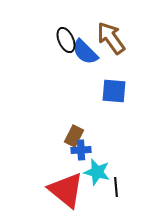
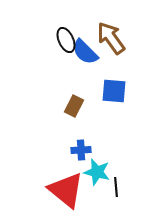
brown rectangle: moved 30 px up
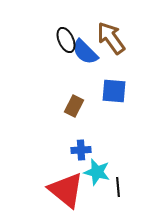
black line: moved 2 px right
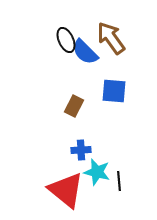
black line: moved 1 px right, 6 px up
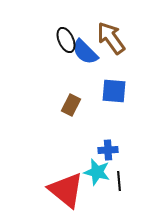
brown rectangle: moved 3 px left, 1 px up
blue cross: moved 27 px right
